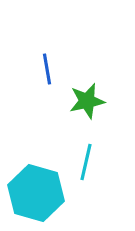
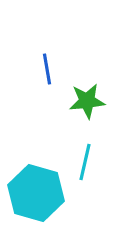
green star: rotated 6 degrees clockwise
cyan line: moved 1 px left
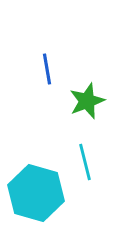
green star: rotated 15 degrees counterclockwise
cyan line: rotated 27 degrees counterclockwise
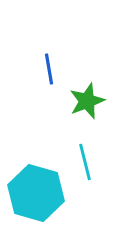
blue line: moved 2 px right
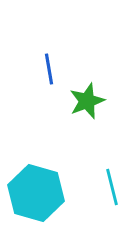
cyan line: moved 27 px right, 25 px down
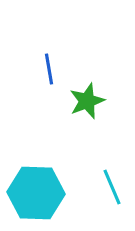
cyan line: rotated 9 degrees counterclockwise
cyan hexagon: rotated 14 degrees counterclockwise
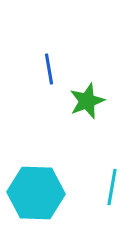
cyan line: rotated 33 degrees clockwise
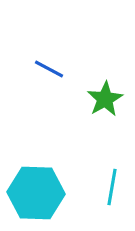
blue line: rotated 52 degrees counterclockwise
green star: moved 18 px right, 2 px up; rotated 9 degrees counterclockwise
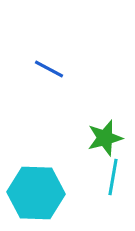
green star: moved 39 px down; rotated 15 degrees clockwise
cyan line: moved 1 px right, 10 px up
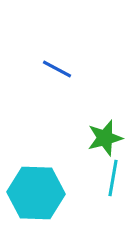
blue line: moved 8 px right
cyan line: moved 1 px down
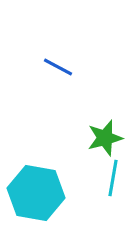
blue line: moved 1 px right, 2 px up
cyan hexagon: rotated 8 degrees clockwise
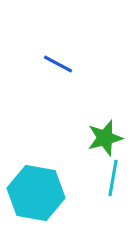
blue line: moved 3 px up
